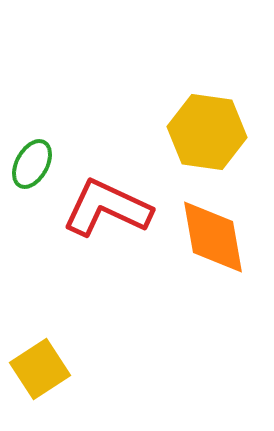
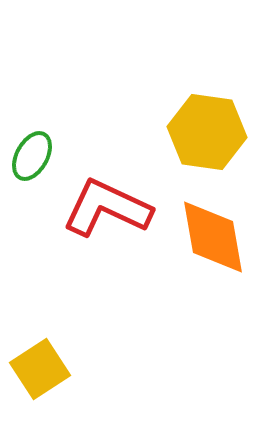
green ellipse: moved 8 px up
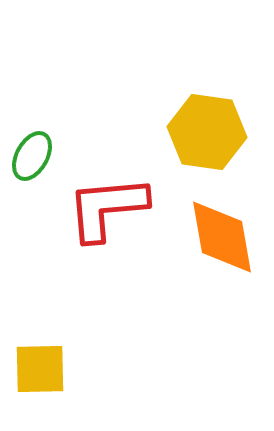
red L-shape: rotated 30 degrees counterclockwise
orange diamond: moved 9 px right
yellow square: rotated 32 degrees clockwise
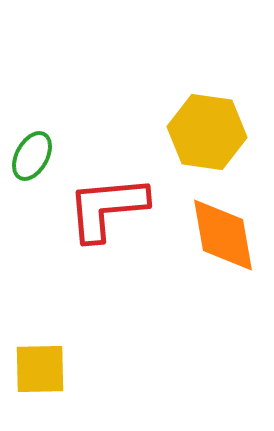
orange diamond: moved 1 px right, 2 px up
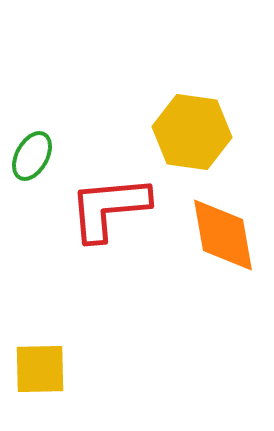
yellow hexagon: moved 15 px left
red L-shape: moved 2 px right
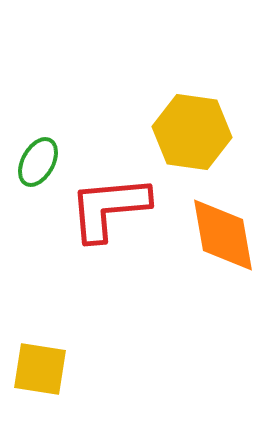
green ellipse: moved 6 px right, 6 px down
yellow square: rotated 10 degrees clockwise
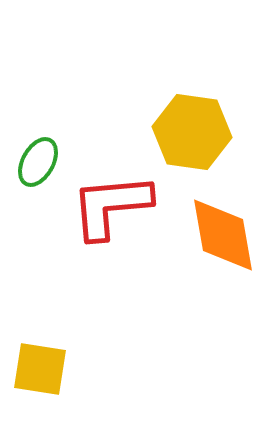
red L-shape: moved 2 px right, 2 px up
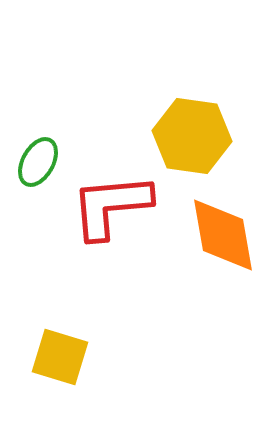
yellow hexagon: moved 4 px down
yellow square: moved 20 px right, 12 px up; rotated 8 degrees clockwise
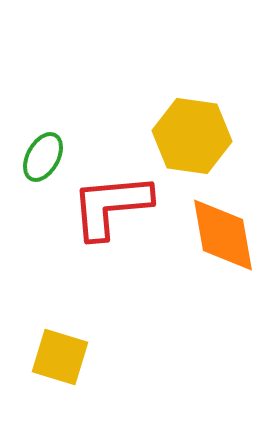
green ellipse: moved 5 px right, 5 px up
